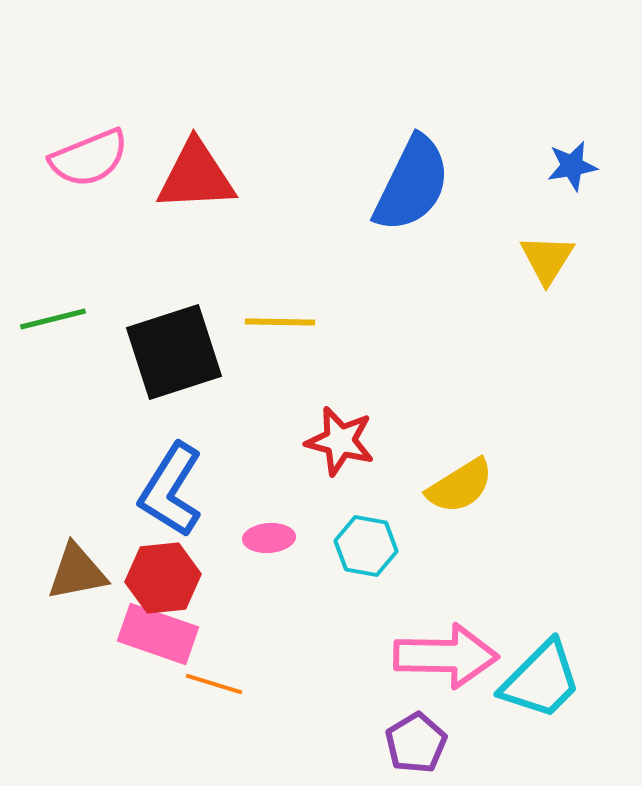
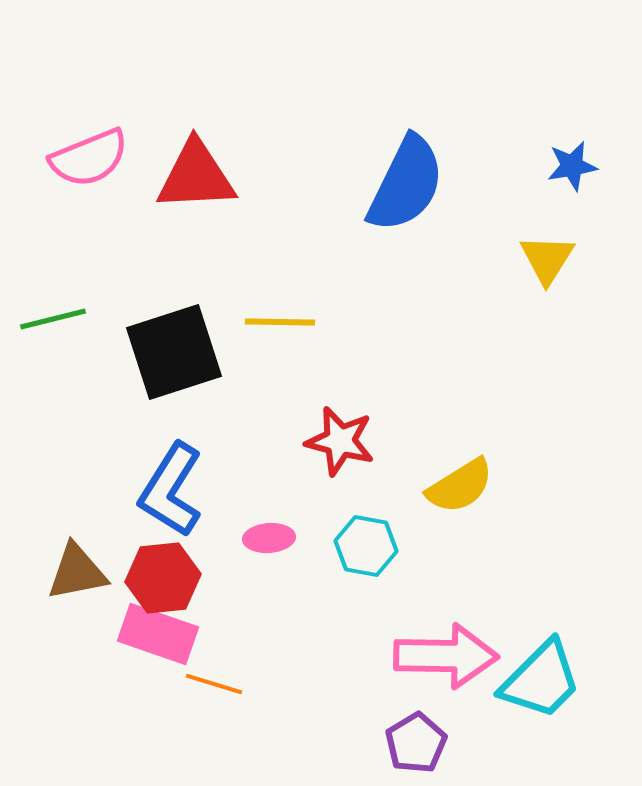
blue semicircle: moved 6 px left
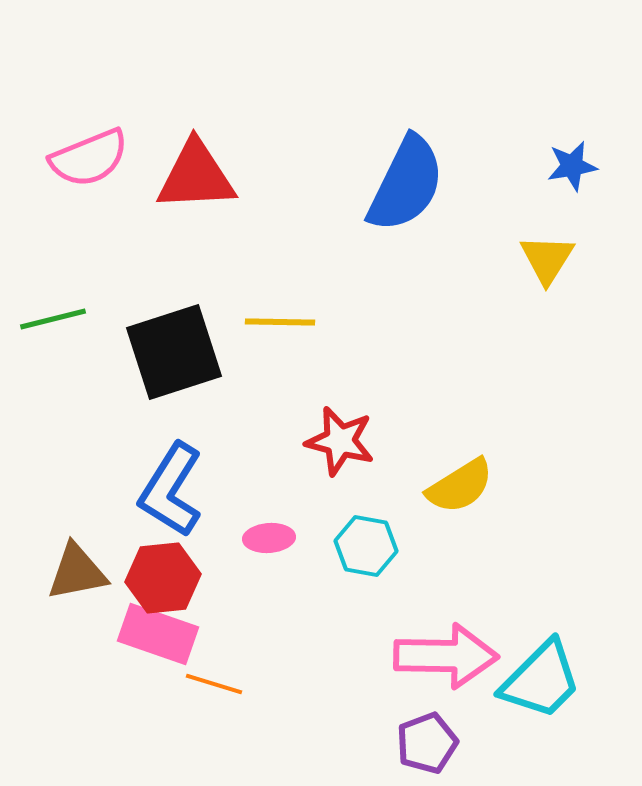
purple pentagon: moved 11 px right; rotated 10 degrees clockwise
